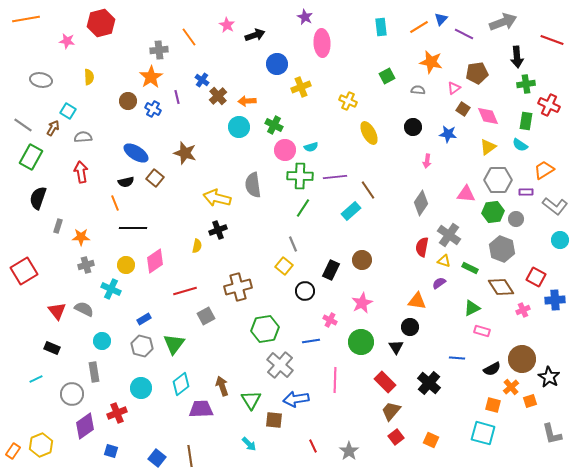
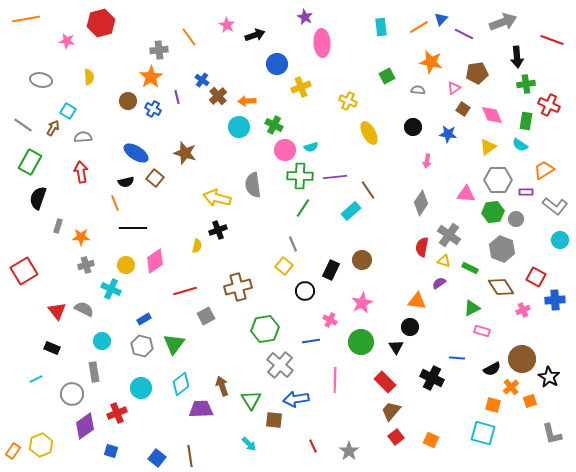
pink diamond at (488, 116): moved 4 px right, 1 px up
green rectangle at (31, 157): moved 1 px left, 5 px down
black cross at (429, 383): moved 3 px right, 5 px up; rotated 15 degrees counterclockwise
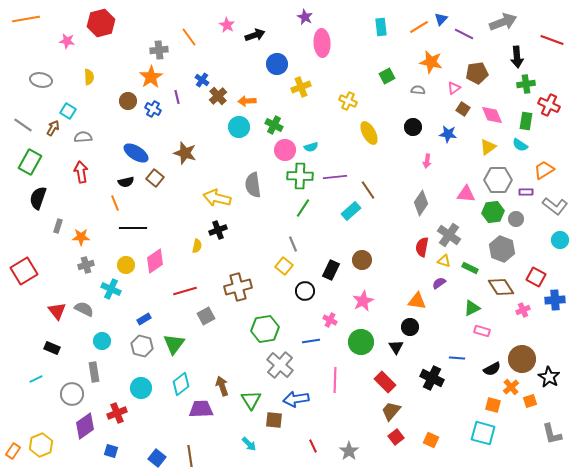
pink star at (362, 303): moved 1 px right, 2 px up
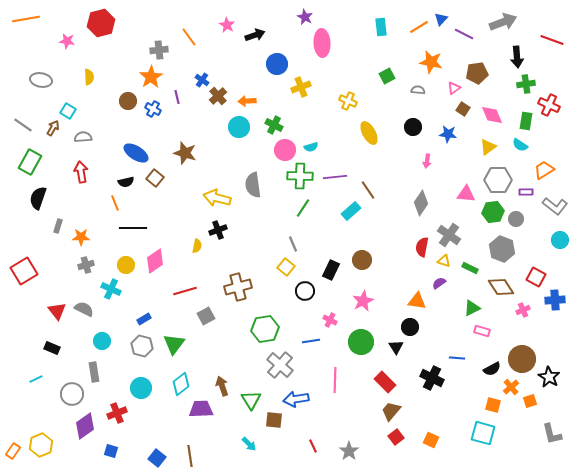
yellow square at (284, 266): moved 2 px right, 1 px down
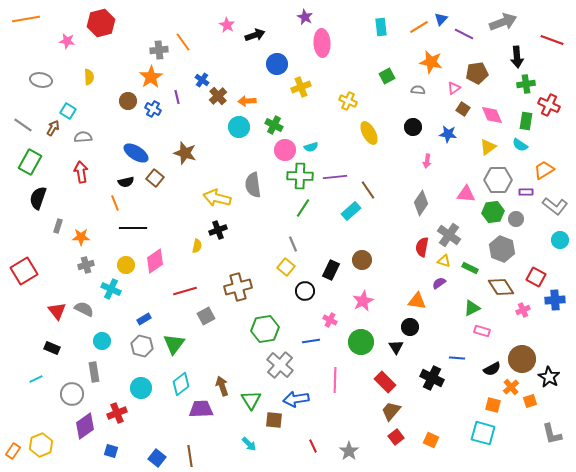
orange line at (189, 37): moved 6 px left, 5 px down
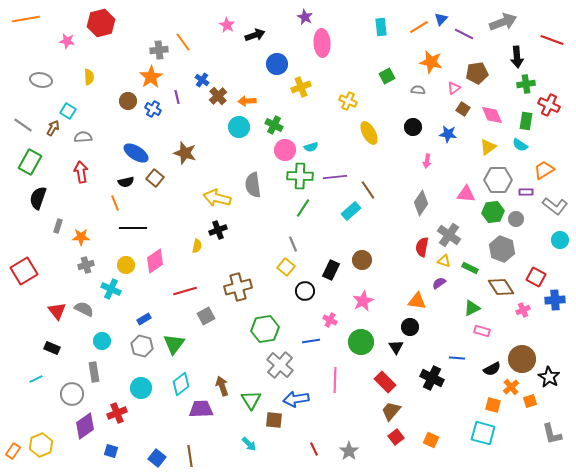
red line at (313, 446): moved 1 px right, 3 px down
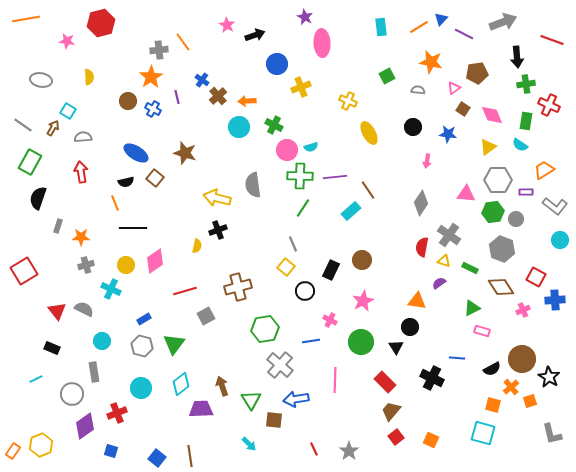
pink circle at (285, 150): moved 2 px right
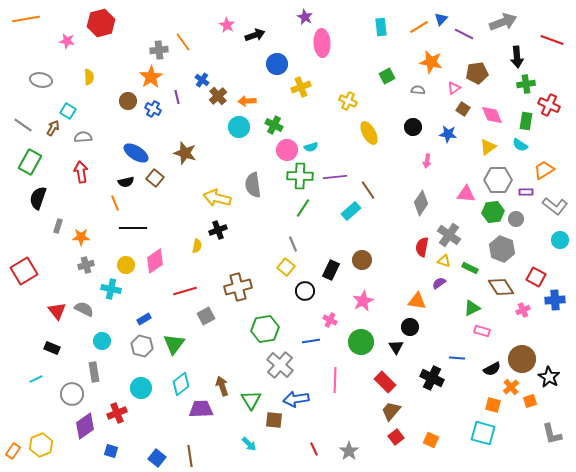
cyan cross at (111, 289): rotated 12 degrees counterclockwise
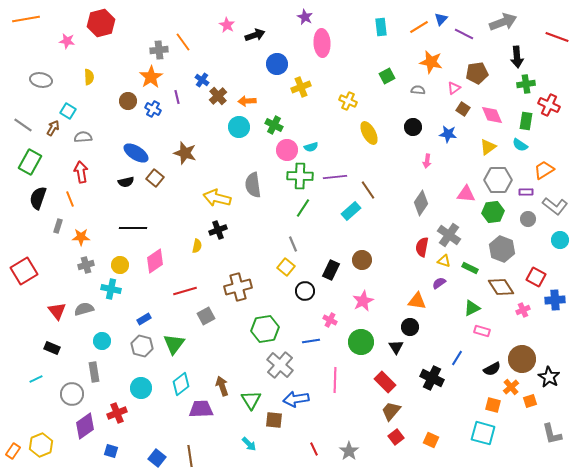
red line at (552, 40): moved 5 px right, 3 px up
orange line at (115, 203): moved 45 px left, 4 px up
gray circle at (516, 219): moved 12 px right
yellow circle at (126, 265): moved 6 px left
gray semicircle at (84, 309): rotated 42 degrees counterclockwise
blue line at (457, 358): rotated 63 degrees counterclockwise
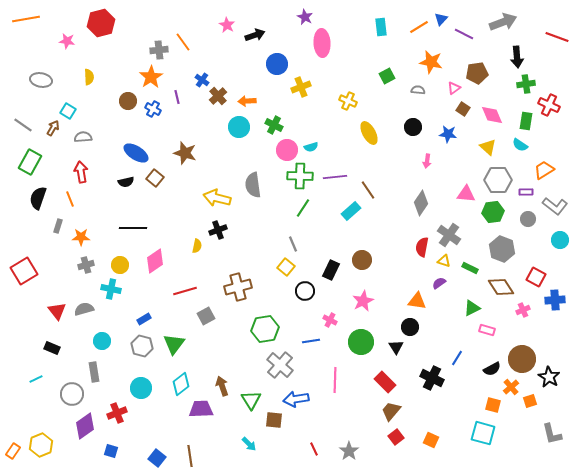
yellow triangle at (488, 147): rotated 42 degrees counterclockwise
pink rectangle at (482, 331): moved 5 px right, 1 px up
